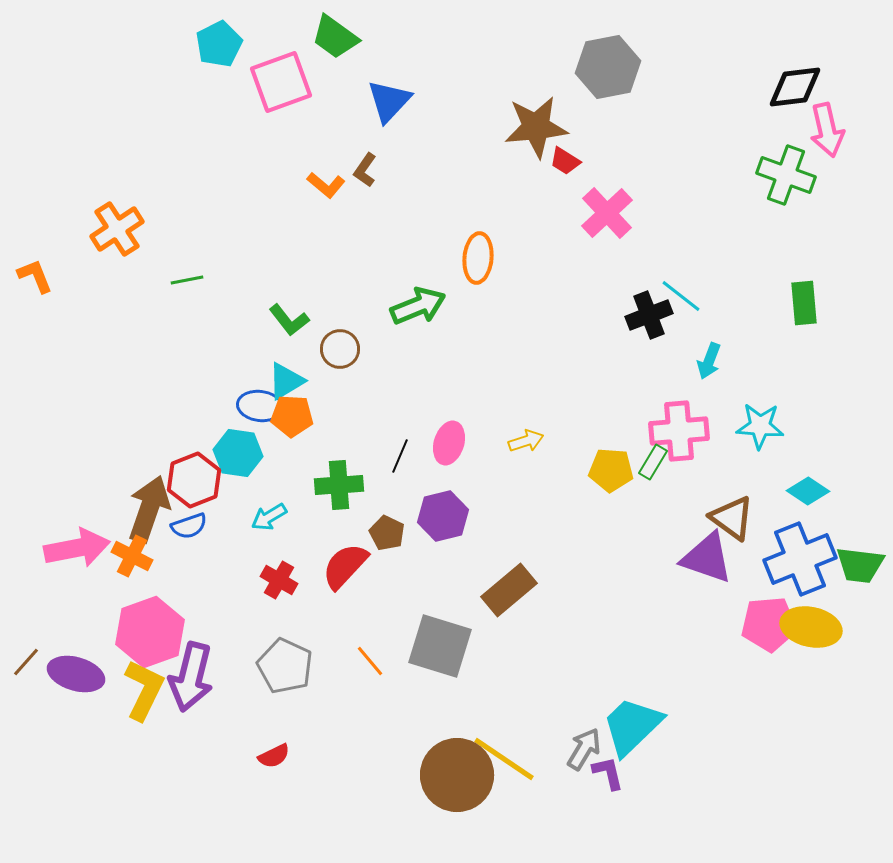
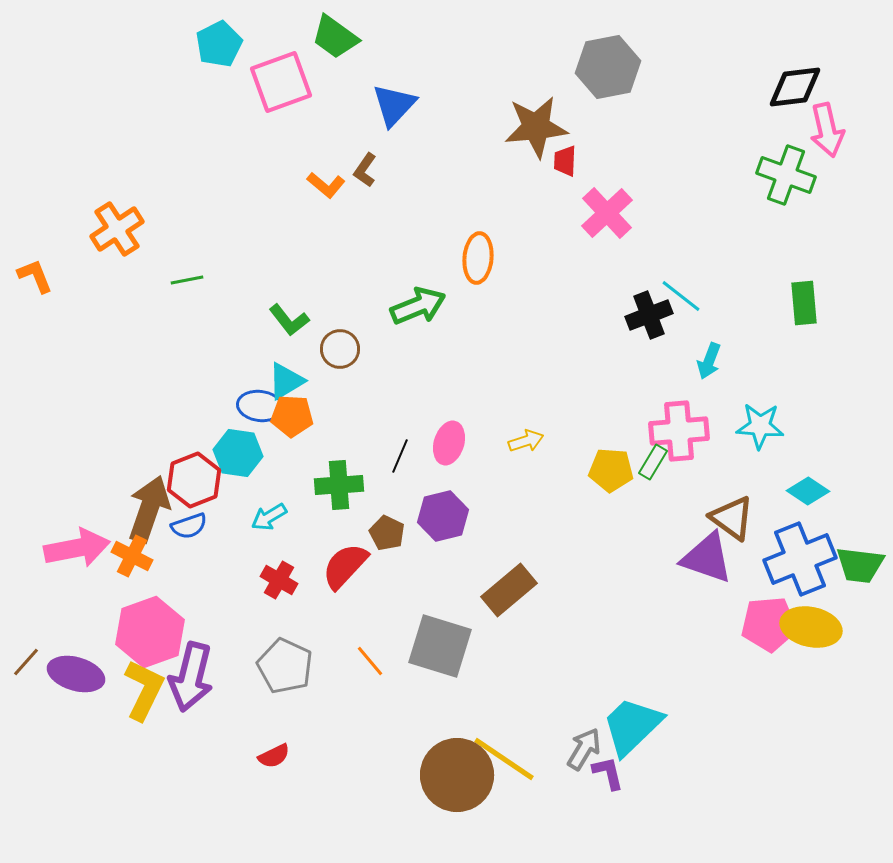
blue triangle at (389, 101): moved 5 px right, 4 px down
red trapezoid at (565, 161): rotated 60 degrees clockwise
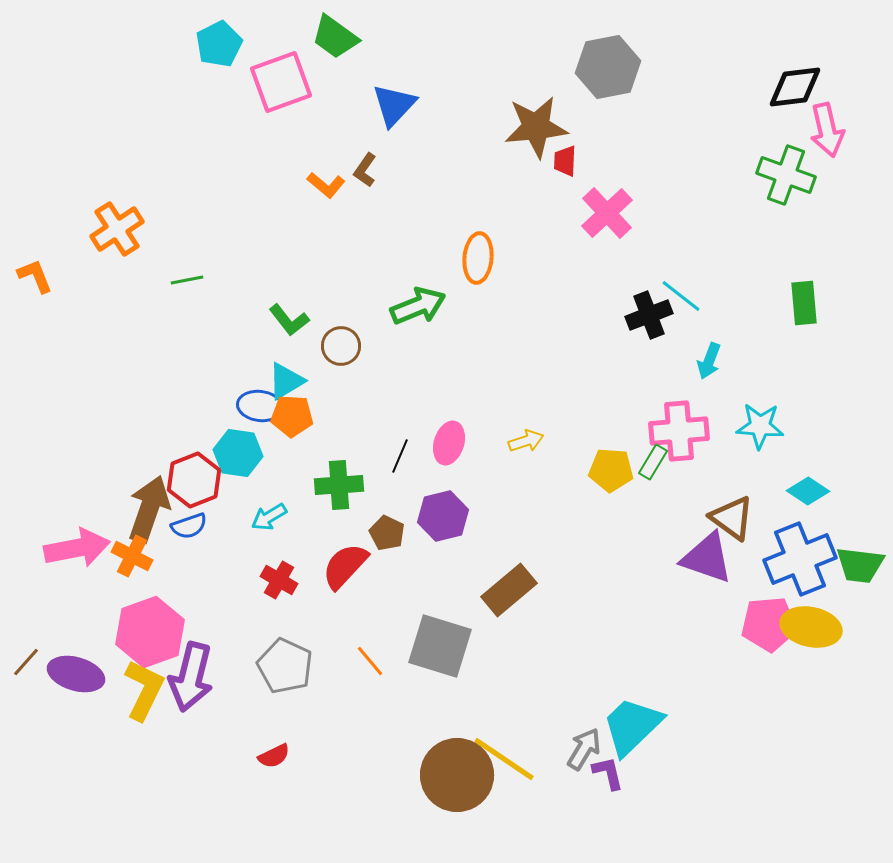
brown circle at (340, 349): moved 1 px right, 3 px up
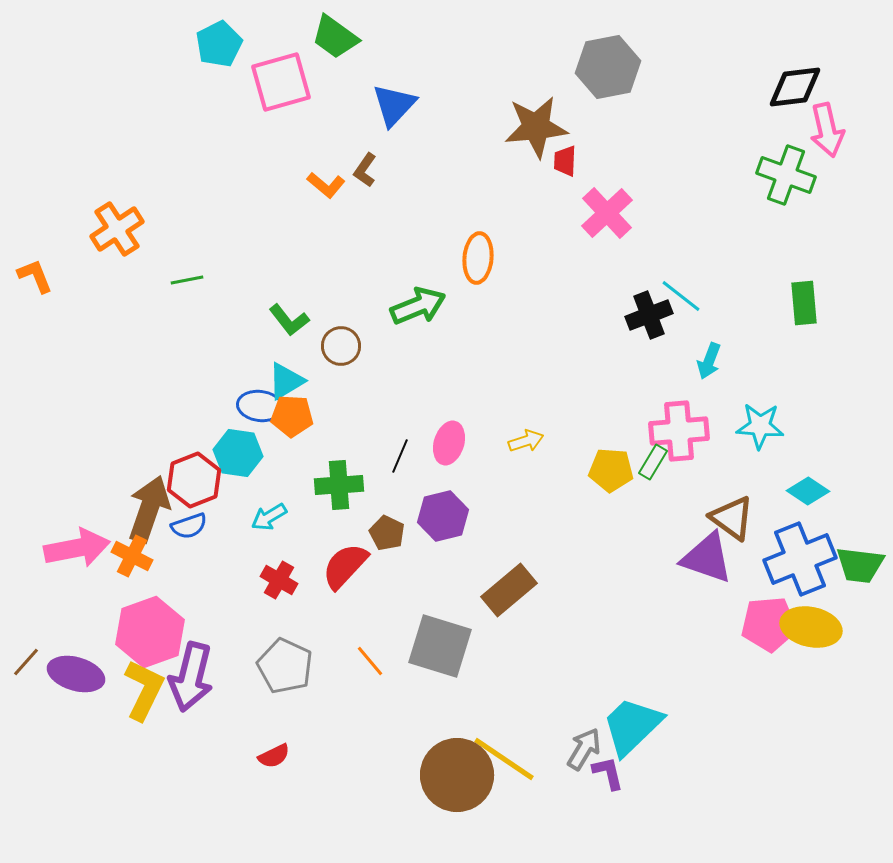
pink square at (281, 82): rotated 4 degrees clockwise
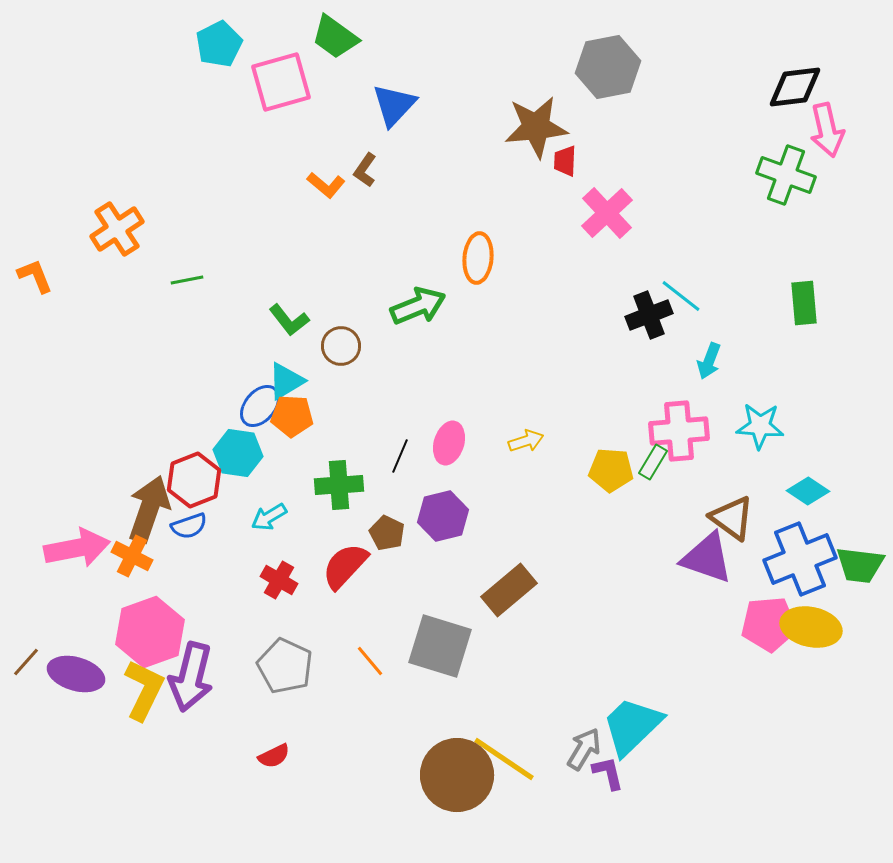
blue ellipse at (260, 406): rotated 57 degrees counterclockwise
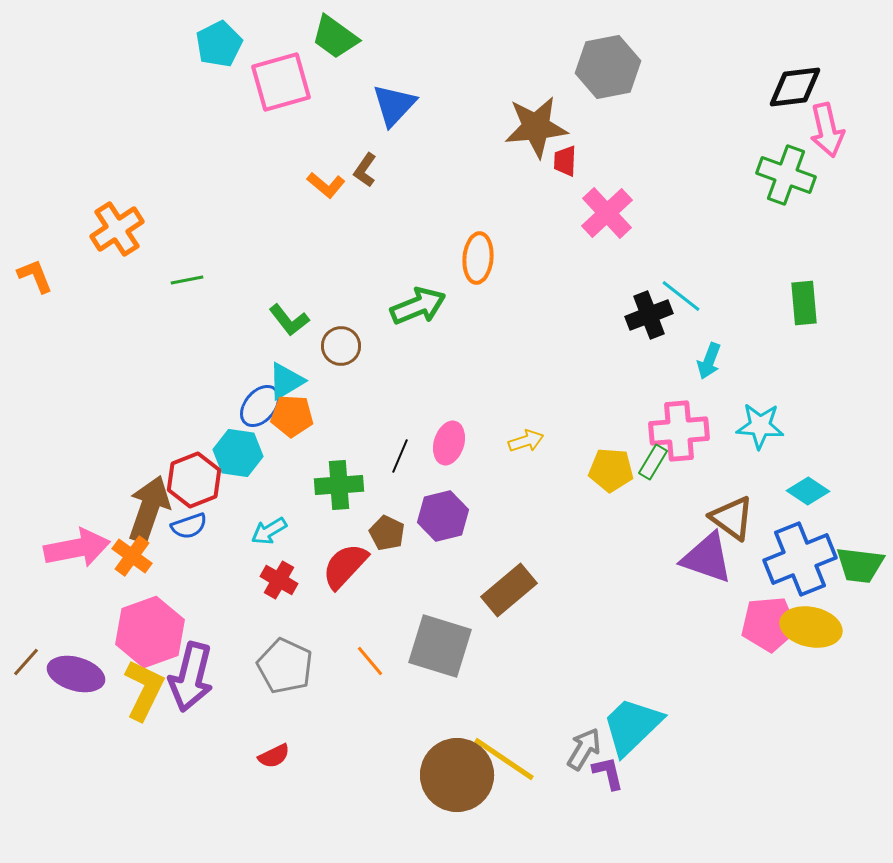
cyan arrow at (269, 517): moved 14 px down
orange cross at (132, 556): rotated 9 degrees clockwise
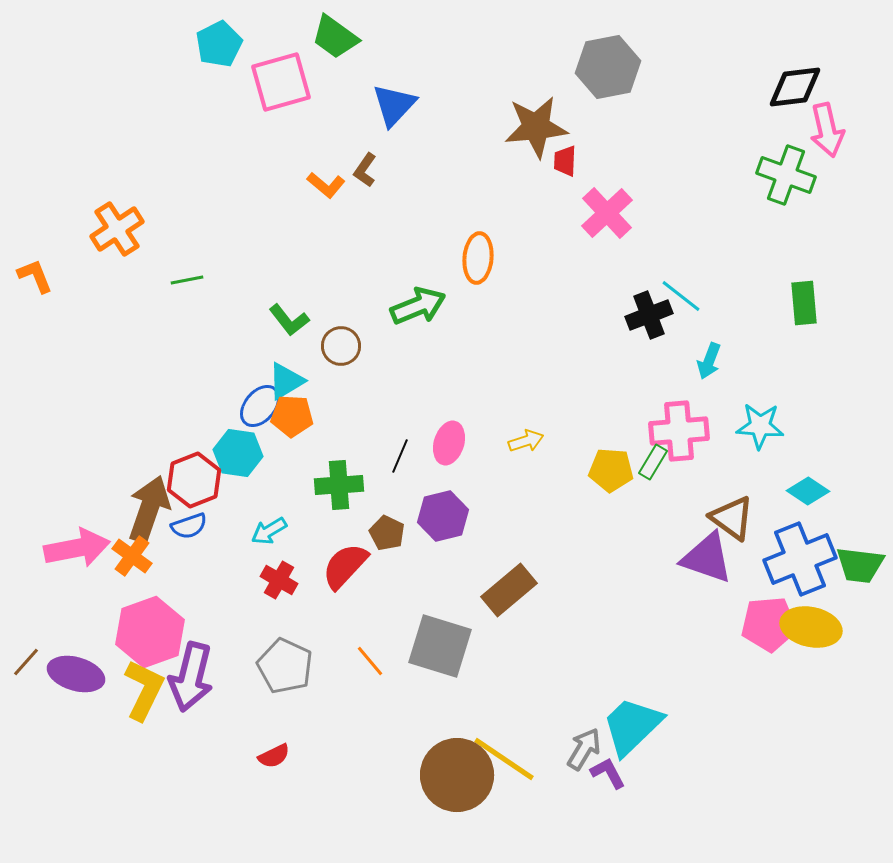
purple L-shape at (608, 773): rotated 15 degrees counterclockwise
